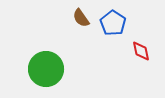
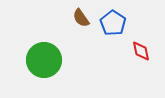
green circle: moved 2 px left, 9 px up
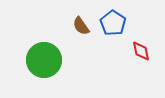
brown semicircle: moved 8 px down
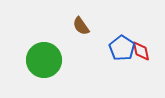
blue pentagon: moved 9 px right, 25 px down
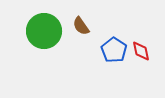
blue pentagon: moved 8 px left, 2 px down
green circle: moved 29 px up
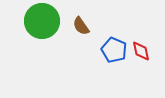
green circle: moved 2 px left, 10 px up
blue pentagon: rotated 10 degrees counterclockwise
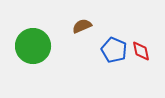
green circle: moved 9 px left, 25 px down
brown semicircle: moved 1 px right; rotated 102 degrees clockwise
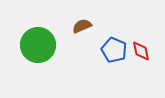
green circle: moved 5 px right, 1 px up
